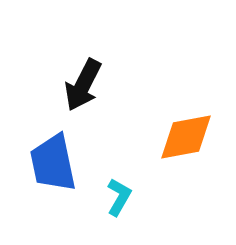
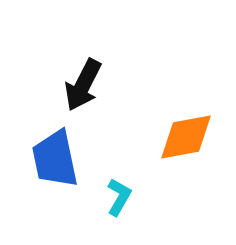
blue trapezoid: moved 2 px right, 4 px up
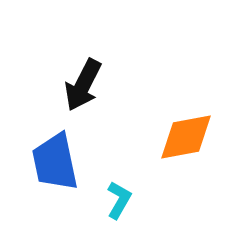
blue trapezoid: moved 3 px down
cyan L-shape: moved 3 px down
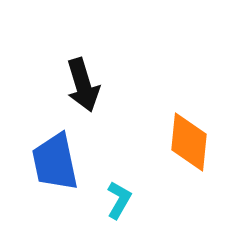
black arrow: rotated 44 degrees counterclockwise
orange diamond: moved 3 px right, 5 px down; rotated 74 degrees counterclockwise
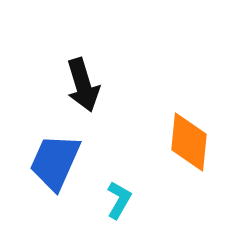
blue trapezoid: rotated 36 degrees clockwise
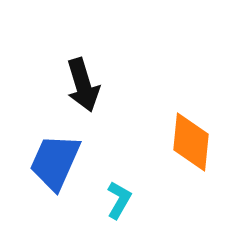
orange diamond: moved 2 px right
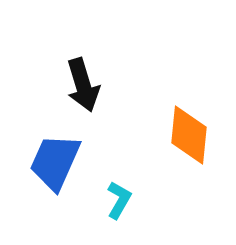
orange diamond: moved 2 px left, 7 px up
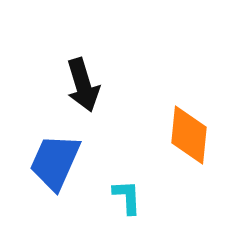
cyan L-shape: moved 8 px right, 3 px up; rotated 33 degrees counterclockwise
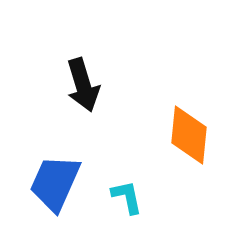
blue trapezoid: moved 21 px down
cyan L-shape: rotated 9 degrees counterclockwise
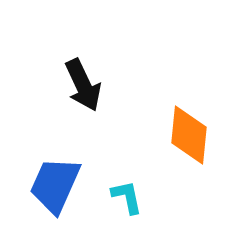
black arrow: rotated 8 degrees counterclockwise
blue trapezoid: moved 2 px down
